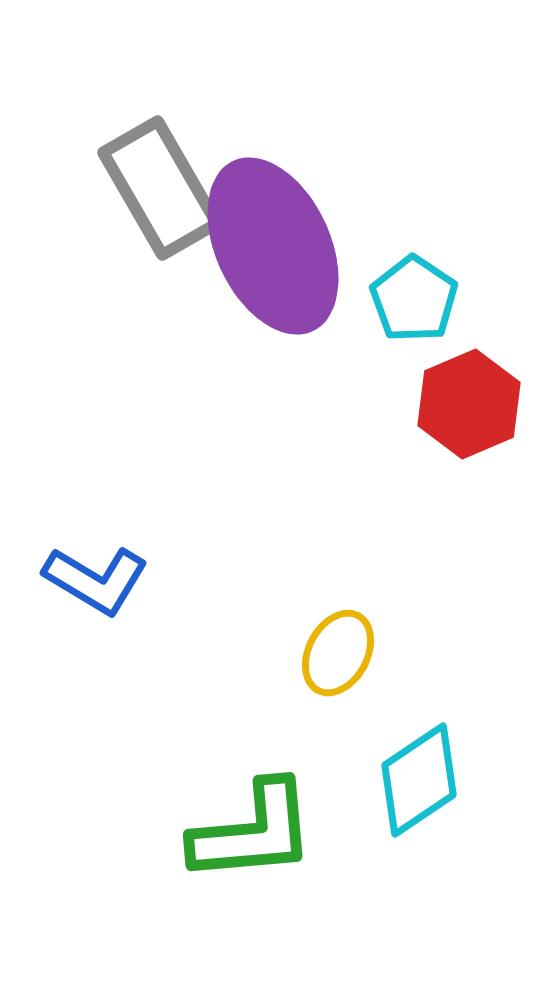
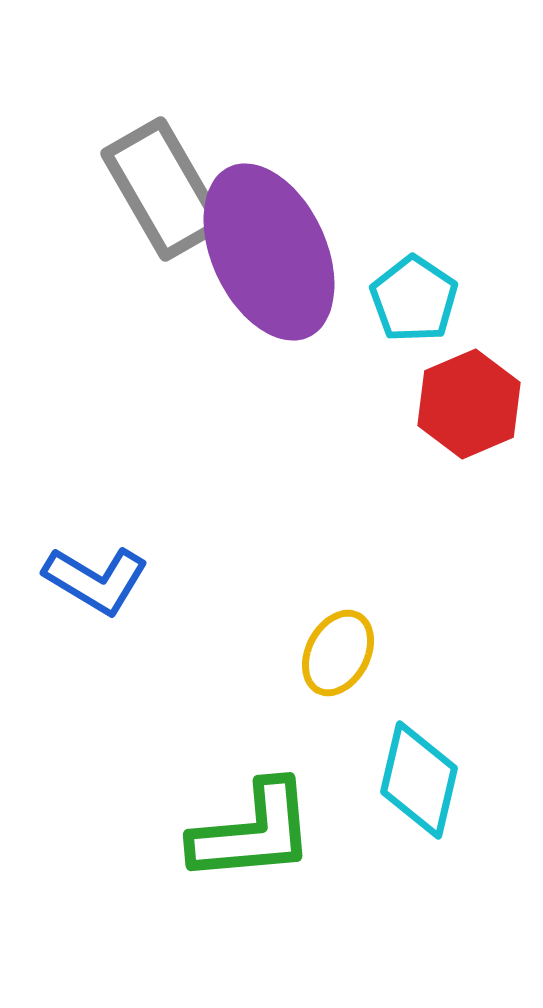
gray rectangle: moved 3 px right, 1 px down
purple ellipse: moved 4 px left, 6 px down
cyan diamond: rotated 43 degrees counterclockwise
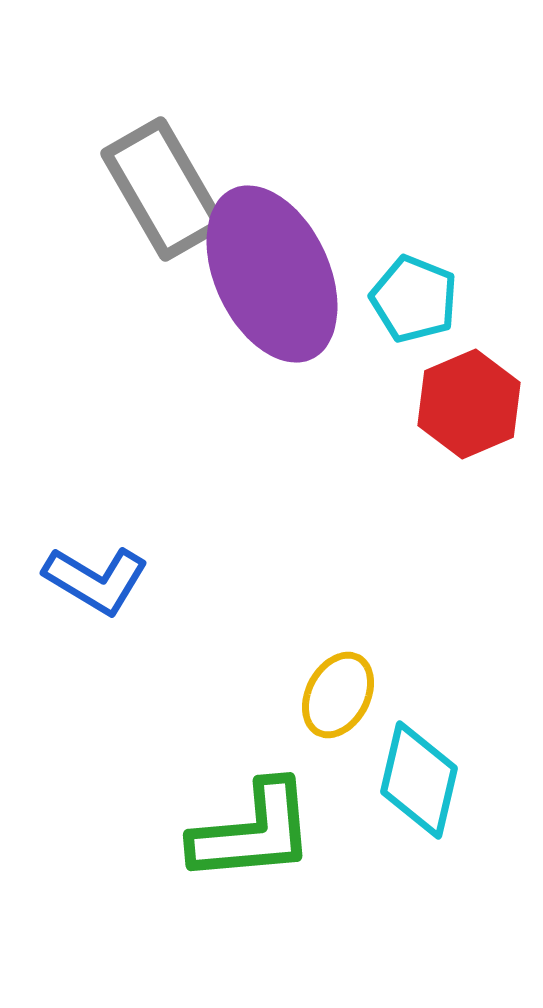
purple ellipse: moved 3 px right, 22 px down
cyan pentagon: rotated 12 degrees counterclockwise
yellow ellipse: moved 42 px down
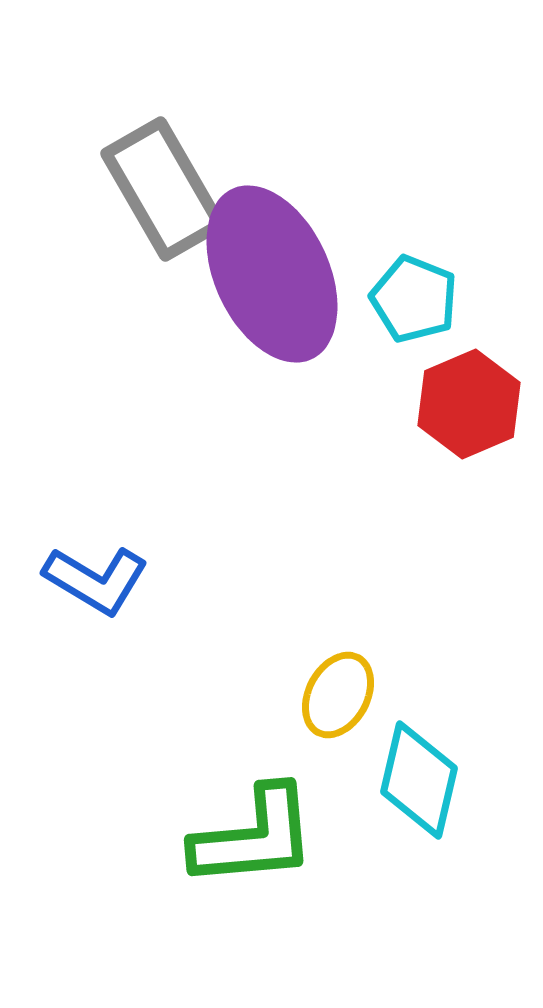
green L-shape: moved 1 px right, 5 px down
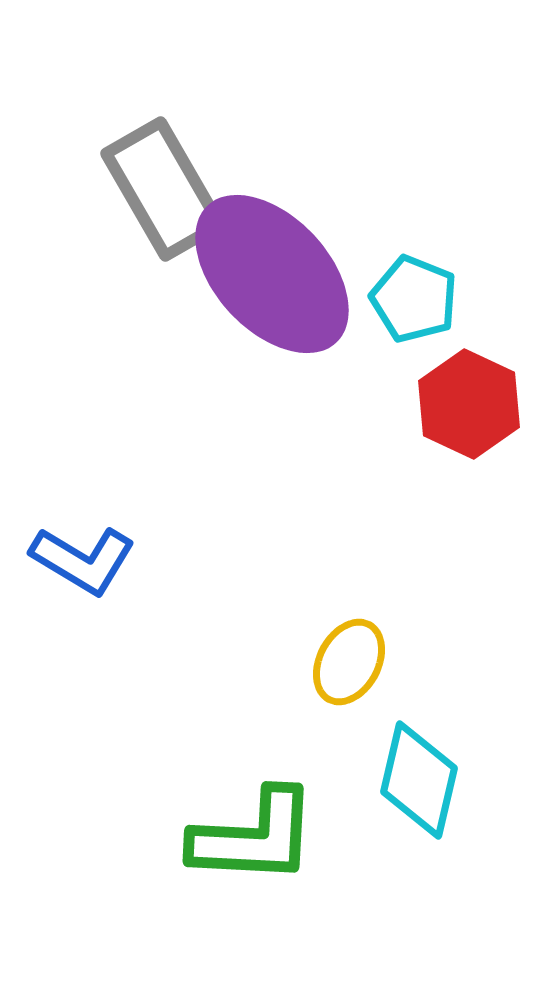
purple ellipse: rotated 18 degrees counterclockwise
red hexagon: rotated 12 degrees counterclockwise
blue L-shape: moved 13 px left, 20 px up
yellow ellipse: moved 11 px right, 33 px up
green L-shape: rotated 8 degrees clockwise
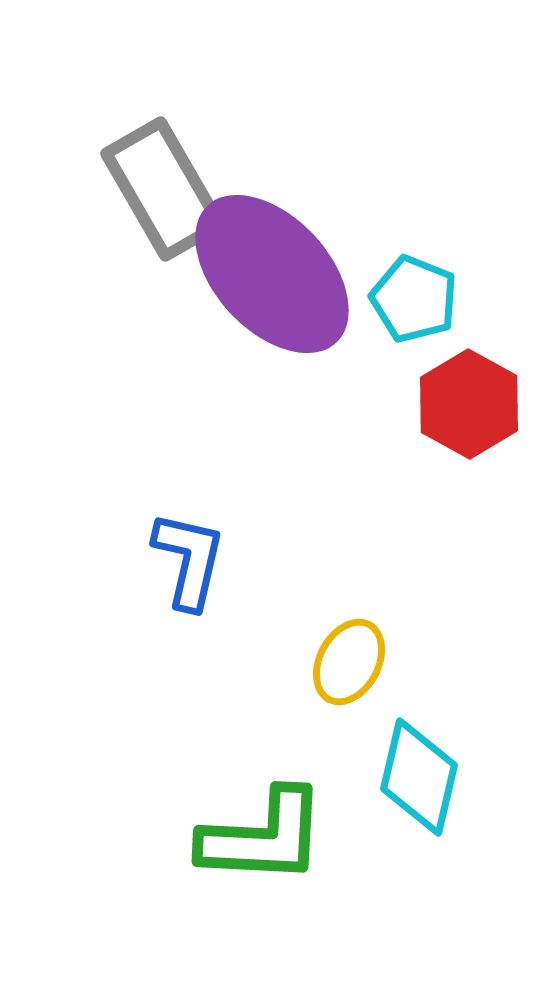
red hexagon: rotated 4 degrees clockwise
blue L-shape: moved 106 px right; rotated 108 degrees counterclockwise
cyan diamond: moved 3 px up
green L-shape: moved 9 px right
